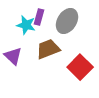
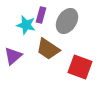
purple rectangle: moved 2 px right, 2 px up
brown trapezoid: rotated 125 degrees counterclockwise
purple triangle: rotated 36 degrees clockwise
red square: rotated 25 degrees counterclockwise
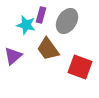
brown trapezoid: rotated 20 degrees clockwise
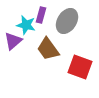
purple triangle: moved 15 px up
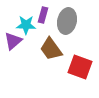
purple rectangle: moved 2 px right
gray ellipse: rotated 20 degrees counterclockwise
cyan star: rotated 12 degrees counterclockwise
brown trapezoid: moved 3 px right
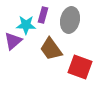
gray ellipse: moved 3 px right, 1 px up
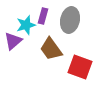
purple rectangle: moved 1 px down
cyan star: rotated 18 degrees counterclockwise
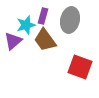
brown trapezoid: moved 6 px left, 9 px up
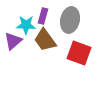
cyan star: rotated 18 degrees clockwise
red square: moved 1 px left, 14 px up
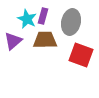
gray ellipse: moved 1 px right, 2 px down
cyan star: moved 1 px right, 6 px up; rotated 24 degrees clockwise
brown trapezoid: rotated 125 degrees clockwise
red square: moved 2 px right, 2 px down
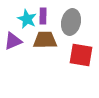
purple rectangle: rotated 14 degrees counterclockwise
purple triangle: rotated 18 degrees clockwise
red square: rotated 10 degrees counterclockwise
